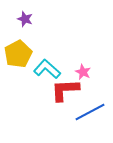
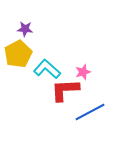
purple star: moved 10 px down; rotated 14 degrees counterclockwise
pink star: rotated 28 degrees clockwise
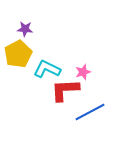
cyan L-shape: rotated 16 degrees counterclockwise
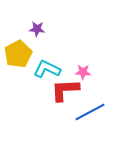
purple star: moved 12 px right
pink star: rotated 21 degrees clockwise
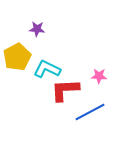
yellow pentagon: moved 1 px left, 3 px down
pink star: moved 16 px right, 4 px down
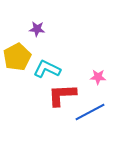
pink star: moved 1 px left, 1 px down
red L-shape: moved 3 px left, 5 px down
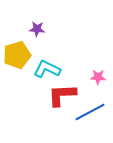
yellow pentagon: moved 2 px up; rotated 12 degrees clockwise
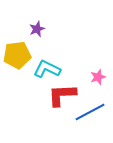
purple star: rotated 28 degrees counterclockwise
yellow pentagon: rotated 8 degrees clockwise
pink star: rotated 21 degrees counterclockwise
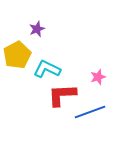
yellow pentagon: rotated 20 degrees counterclockwise
blue line: rotated 8 degrees clockwise
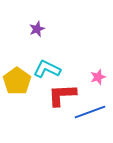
yellow pentagon: moved 26 px down; rotated 8 degrees counterclockwise
